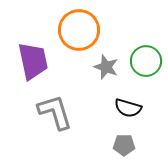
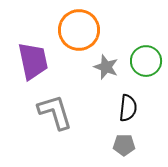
black semicircle: rotated 100 degrees counterclockwise
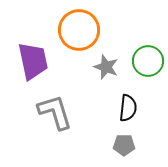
green circle: moved 2 px right
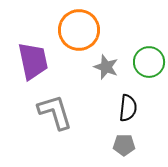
green circle: moved 1 px right, 1 px down
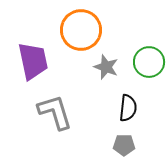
orange circle: moved 2 px right
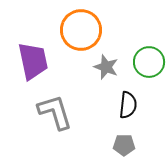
black semicircle: moved 3 px up
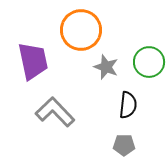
gray L-shape: rotated 27 degrees counterclockwise
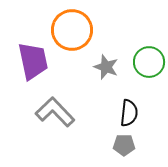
orange circle: moved 9 px left
black semicircle: moved 1 px right, 8 px down
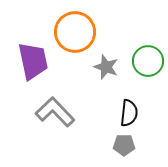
orange circle: moved 3 px right, 2 px down
green circle: moved 1 px left, 1 px up
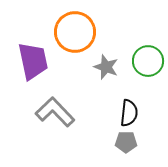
gray pentagon: moved 2 px right, 3 px up
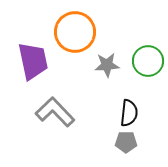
gray star: moved 1 px right, 2 px up; rotated 25 degrees counterclockwise
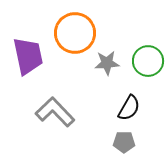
orange circle: moved 1 px down
purple trapezoid: moved 5 px left, 5 px up
gray star: moved 2 px up
black semicircle: moved 5 px up; rotated 24 degrees clockwise
gray pentagon: moved 2 px left
